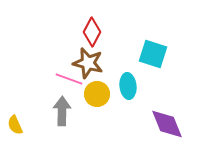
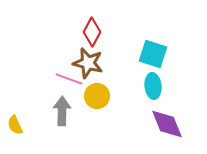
cyan ellipse: moved 25 px right
yellow circle: moved 2 px down
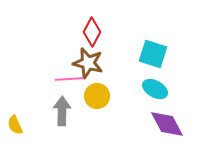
pink line: rotated 24 degrees counterclockwise
cyan ellipse: moved 2 px right, 3 px down; rotated 55 degrees counterclockwise
purple diamond: rotated 6 degrees counterclockwise
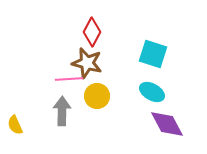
brown star: moved 1 px left
cyan ellipse: moved 3 px left, 3 px down
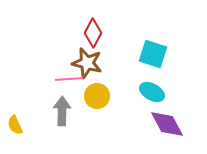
red diamond: moved 1 px right, 1 px down
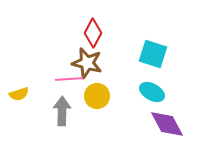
yellow semicircle: moved 4 px right, 31 px up; rotated 84 degrees counterclockwise
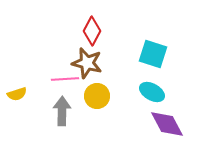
red diamond: moved 1 px left, 2 px up
pink line: moved 4 px left
yellow semicircle: moved 2 px left
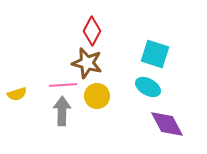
cyan square: moved 2 px right
pink line: moved 2 px left, 6 px down
cyan ellipse: moved 4 px left, 5 px up
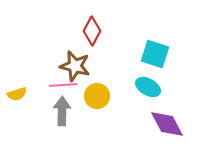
brown star: moved 12 px left, 3 px down
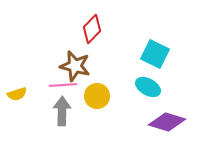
red diamond: moved 2 px up; rotated 16 degrees clockwise
cyan square: rotated 8 degrees clockwise
purple diamond: moved 2 px up; rotated 45 degrees counterclockwise
